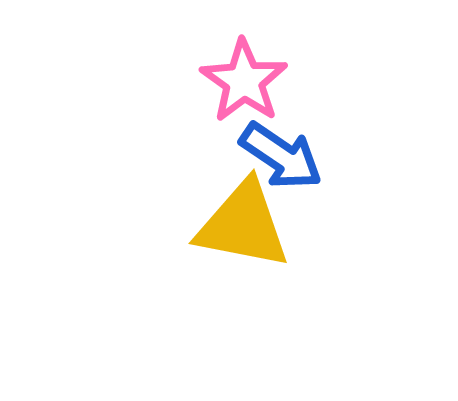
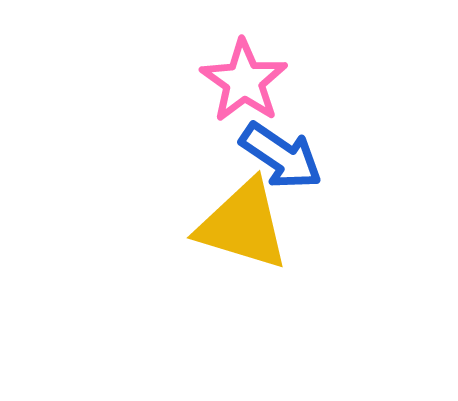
yellow triangle: rotated 6 degrees clockwise
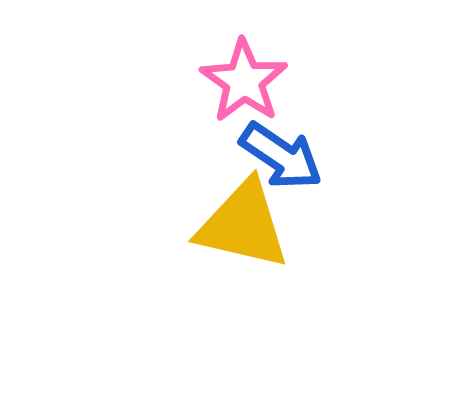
yellow triangle: rotated 4 degrees counterclockwise
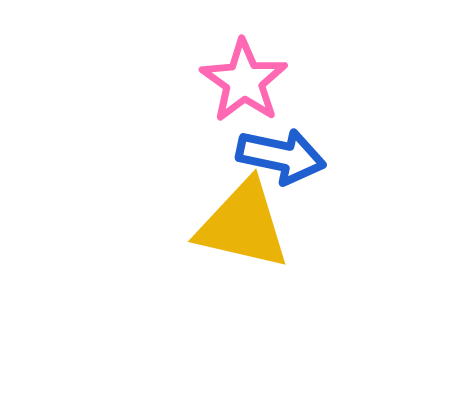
blue arrow: rotated 22 degrees counterclockwise
